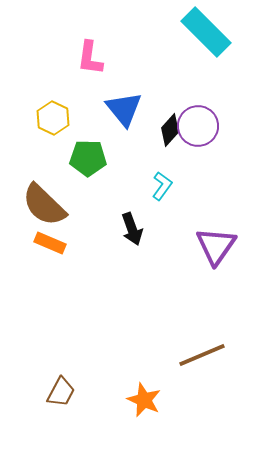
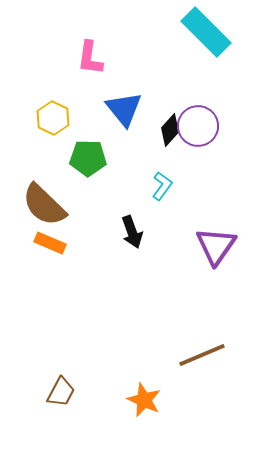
black arrow: moved 3 px down
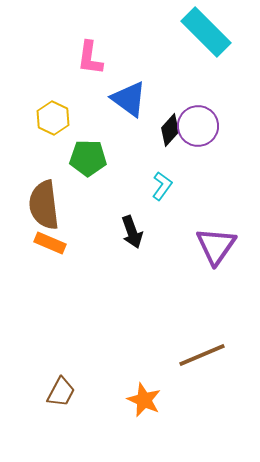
blue triangle: moved 5 px right, 10 px up; rotated 15 degrees counterclockwise
brown semicircle: rotated 39 degrees clockwise
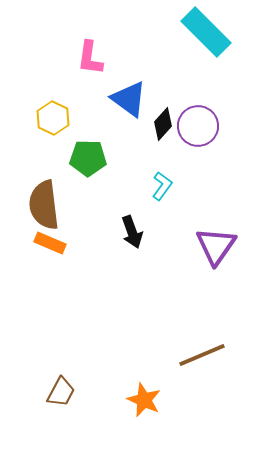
black diamond: moved 7 px left, 6 px up
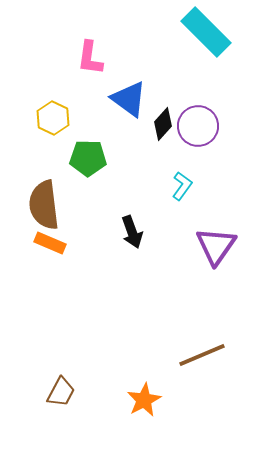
cyan L-shape: moved 20 px right
orange star: rotated 20 degrees clockwise
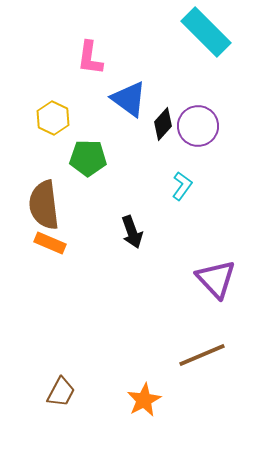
purple triangle: moved 33 px down; rotated 18 degrees counterclockwise
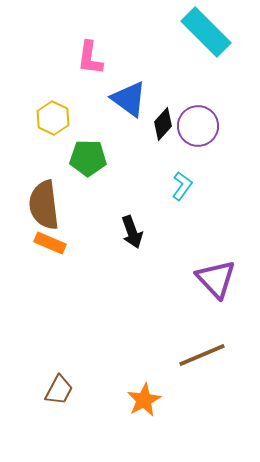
brown trapezoid: moved 2 px left, 2 px up
